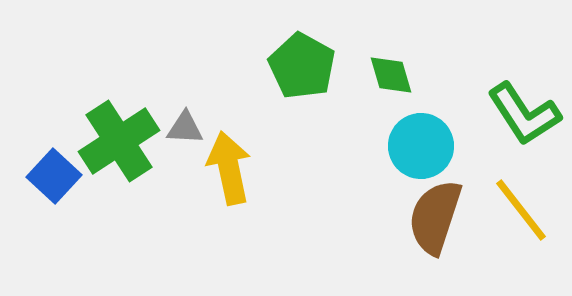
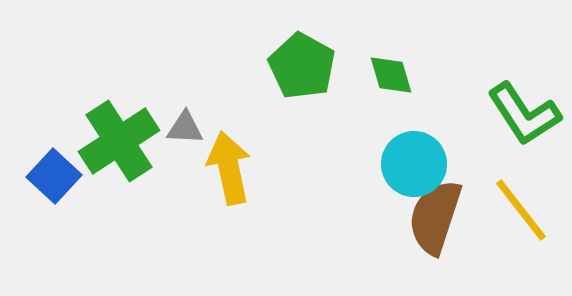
cyan circle: moved 7 px left, 18 px down
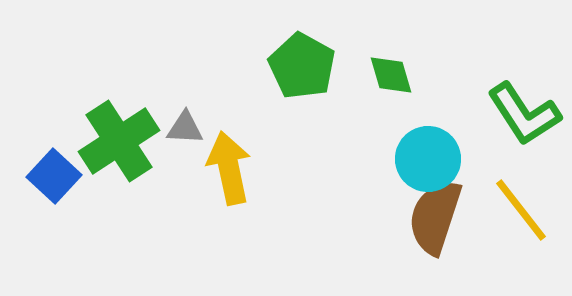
cyan circle: moved 14 px right, 5 px up
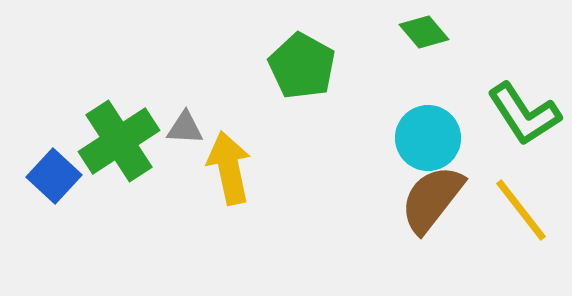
green diamond: moved 33 px right, 43 px up; rotated 24 degrees counterclockwise
cyan circle: moved 21 px up
brown semicircle: moved 3 px left, 18 px up; rotated 20 degrees clockwise
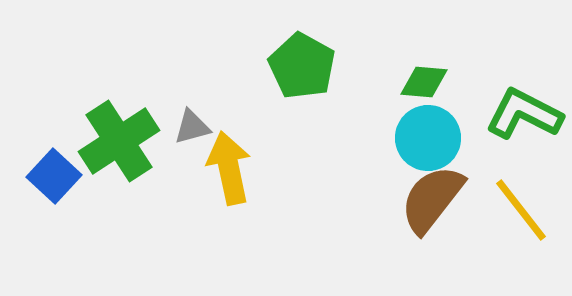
green diamond: moved 50 px down; rotated 45 degrees counterclockwise
green L-shape: rotated 150 degrees clockwise
gray triangle: moved 7 px right, 1 px up; rotated 18 degrees counterclockwise
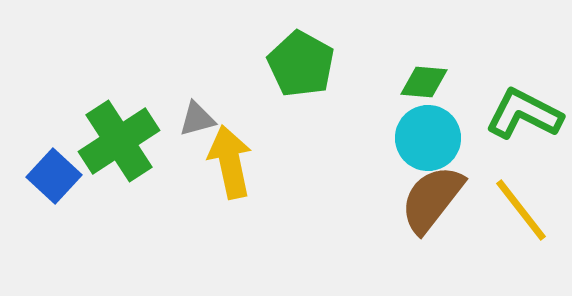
green pentagon: moved 1 px left, 2 px up
gray triangle: moved 5 px right, 8 px up
yellow arrow: moved 1 px right, 6 px up
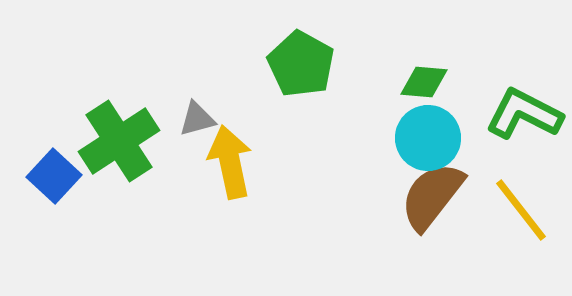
brown semicircle: moved 3 px up
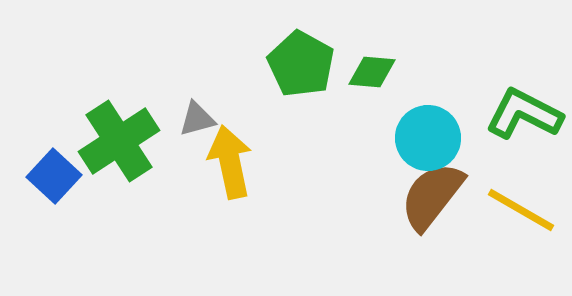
green diamond: moved 52 px left, 10 px up
yellow line: rotated 22 degrees counterclockwise
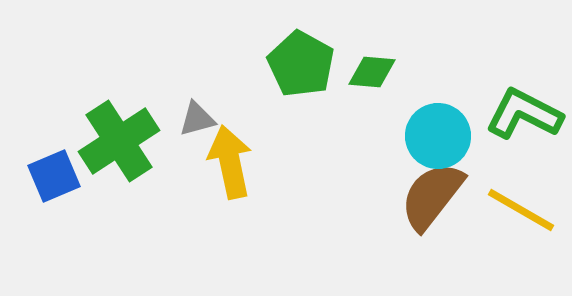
cyan circle: moved 10 px right, 2 px up
blue square: rotated 24 degrees clockwise
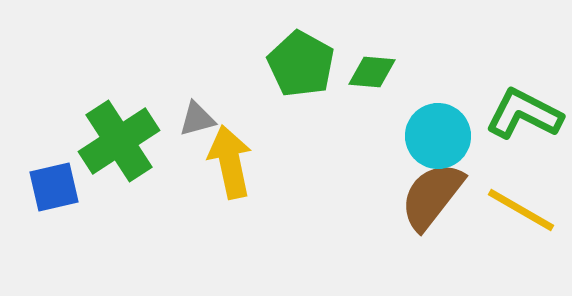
blue square: moved 11 px down; rotated 10 degrees clockwise
